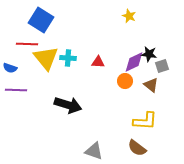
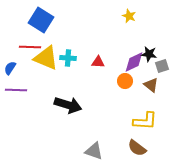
red line: moved 3 px right, 3 px down
yellow triangle: rotated 28 degrees counterclockwise
blue semicircle: rotated 104 degrees clockwise
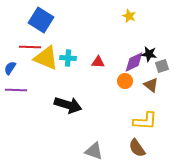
brown semicircle: rotated 18 degrees clockwise
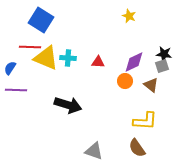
black star: moved 15 px right
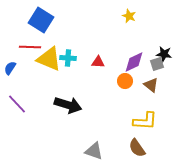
yellow triangle: moved 3 px right, 1 px down
gray square: moved 5 px left, 2 px up
purple line: moved 1 px right, 14 px down; rotated 45 degrees clockwise
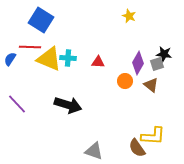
purple diamond: moved 4 px right, 1 px down; rotated 35 degrees counterclockwise
blue semicircle: moved 9 px up
yellow L-shape: moved 8 px right, 15 px down
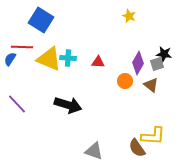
red line: moved 8 px left
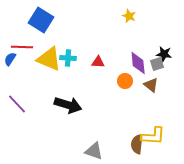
purple diamond: rotated 35 degrees counterclockwise
brown semicircle: moved 4 px up; rotated 42 degrees clockwise
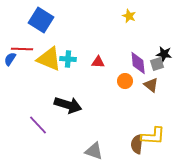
red line: moved 2 px down
cyan cross: moved 1 px down
purple line: moved 21 px right, 21 px down
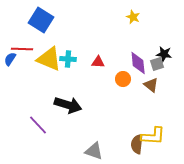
yellow star: moved 4 px right, 1 px down
orange circle: moved 2 px left, 2 px up
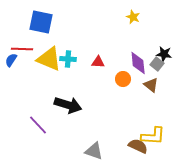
blue square: moved 2 px down; rotated 20 degrees counterclockwise
blue semicircle: moved 1 px right, 1 px down
gray square: rotated 32 degrees counterclockwise
brown semicircle: moved 1 px right, 2 px down; rotated 108 degrees clockwise
